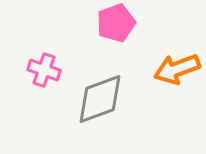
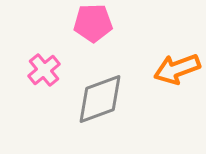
pink pentagon: moved 23 px left; rotated 18 degrees clockwise
pink cross: rotated 32 degrees clockwise
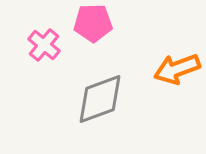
pink cross: moved 25 px up; rotated 12 degrees counterclockwise
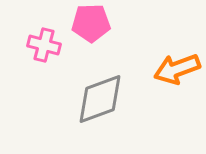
pink pentagon: moved 2 px left
pink cross: rotated 24 degrees counterclockwise
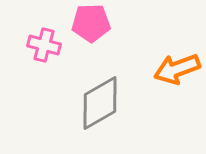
gray diamond: moved 4 px down; rotated 10 degrees counterclockwise
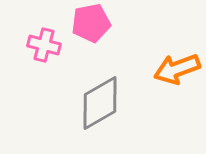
pink pentagon: rotated 9 degrees counterclockwise
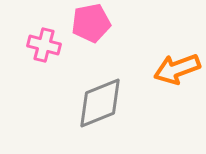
gray diamond: rotated 8 degrees clockwise
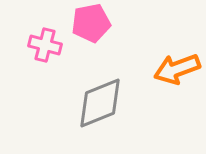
pink cross: moved 1 px right
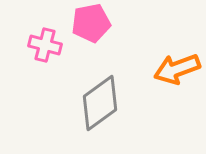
gray diamond: rotated 14 degrees counterclockwise
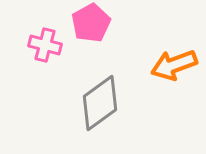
pink pentagon: rotated 18 degrees counterclockwise
orange arrow: moved 3 px left, 4 px up
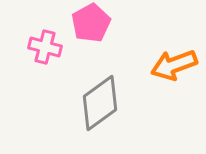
pink cross: moved 2 px down
